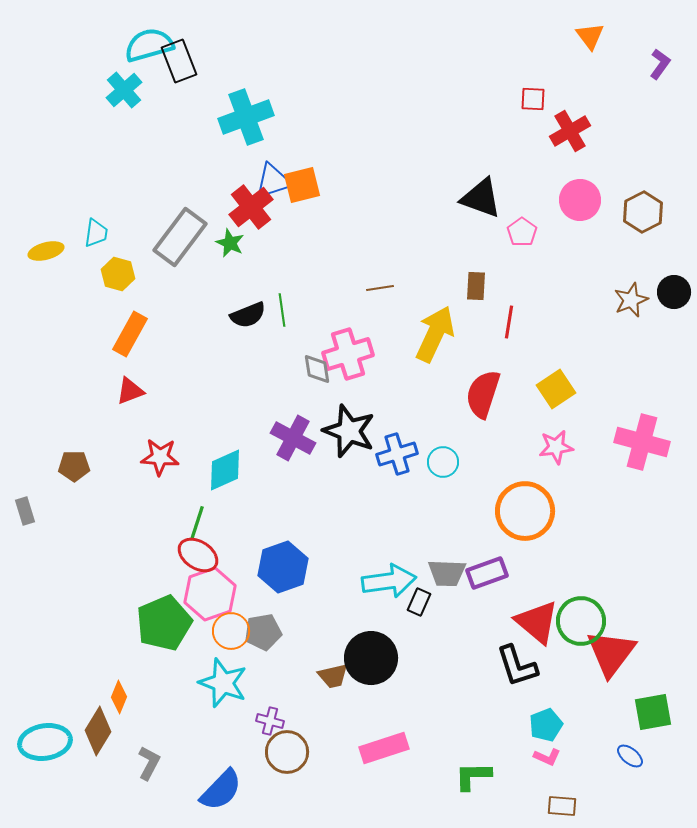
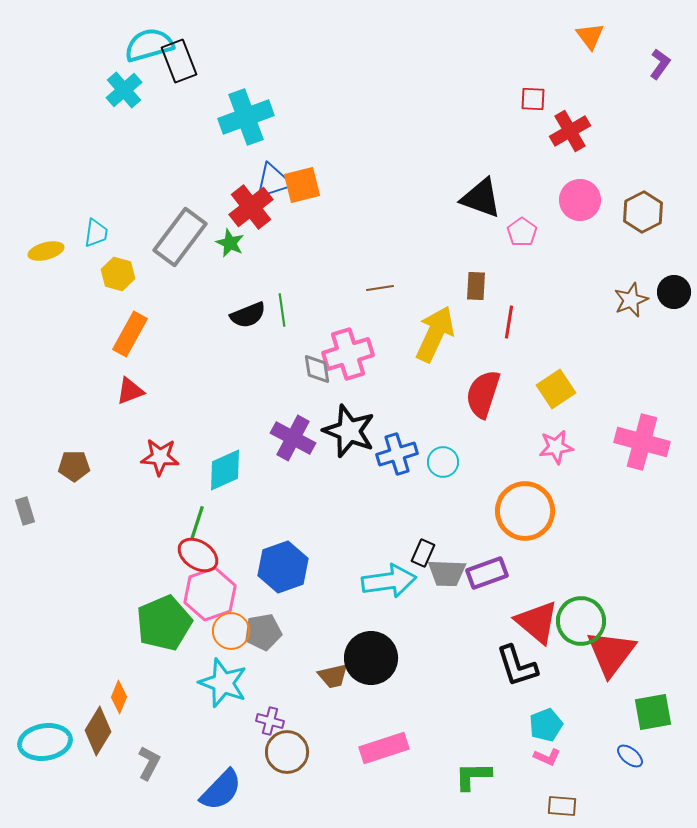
black rectangle at (419, 602): moved 4 px right, 49 px up
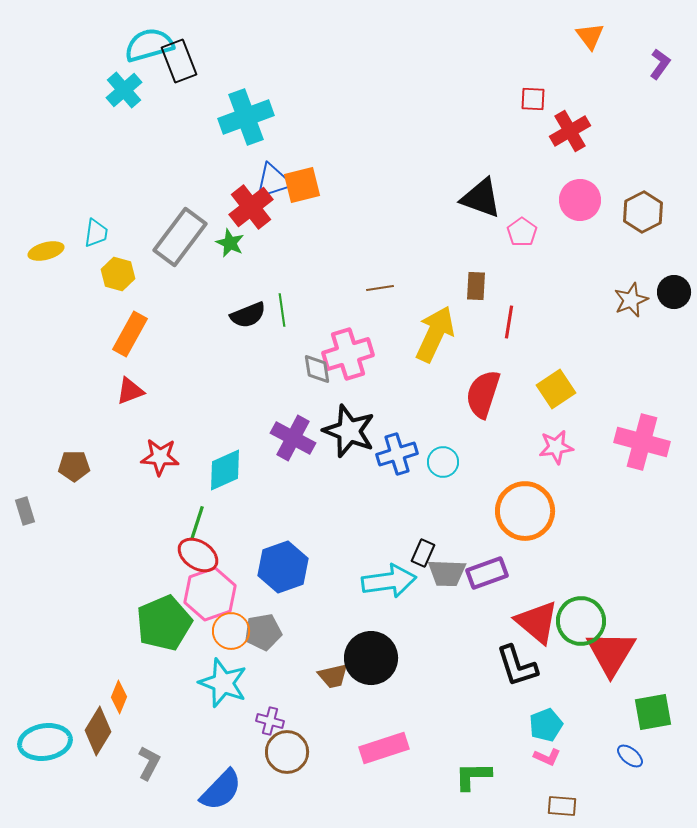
red triangle at (611, 653): rotated 6 degrees counterclockwise
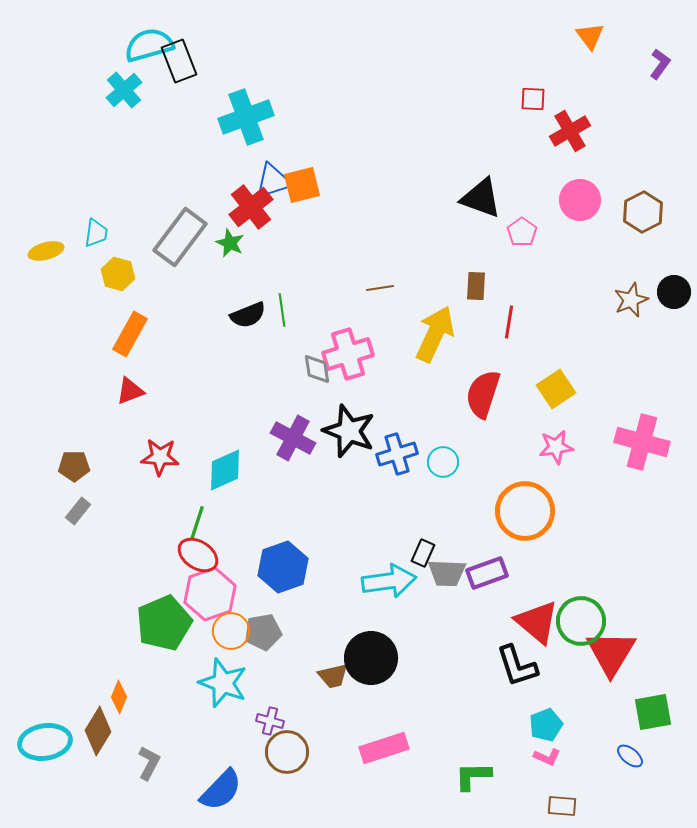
gray rectangle at (25, 511): moved 53 px right; rotated 56 degrees clockwise
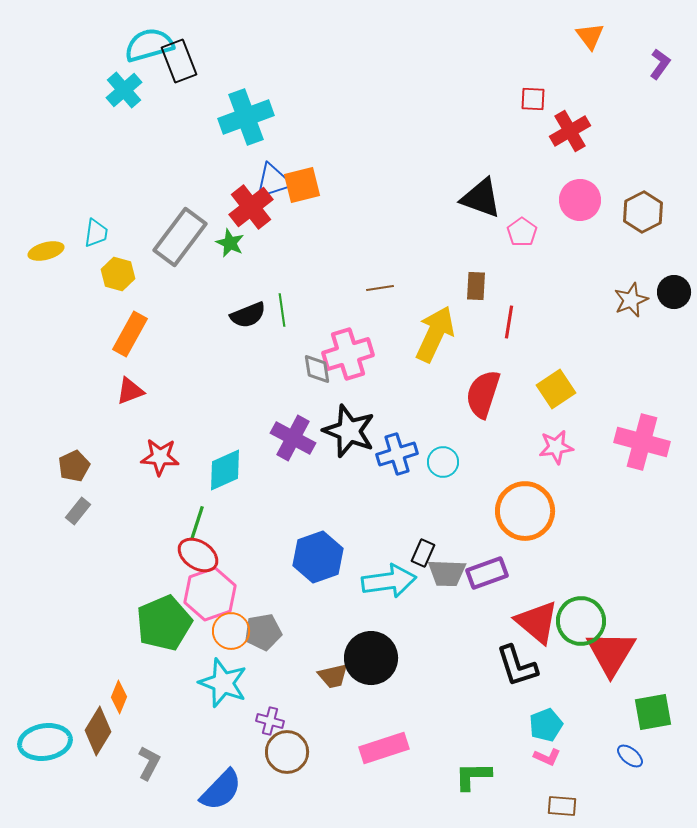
brown pentagon at (74, 466): rotated 24 degrees counterclockwise
blue hexagon at (283, 567): moved 35 px right, 10 px up
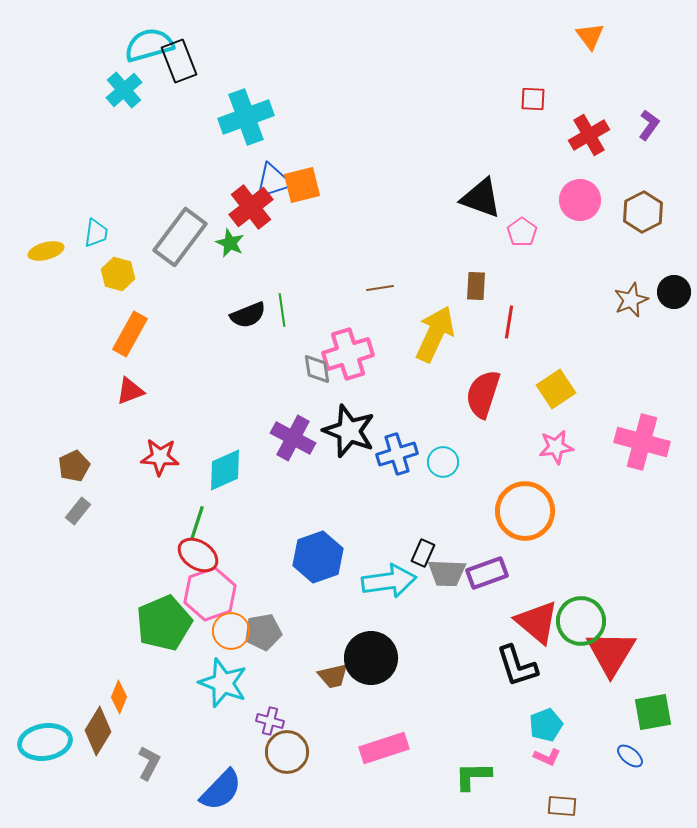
purple L-shape at (660, 64): moved 11 px left, 61 px down
red cross at (570, 131): moved 19 px right, 4 px down
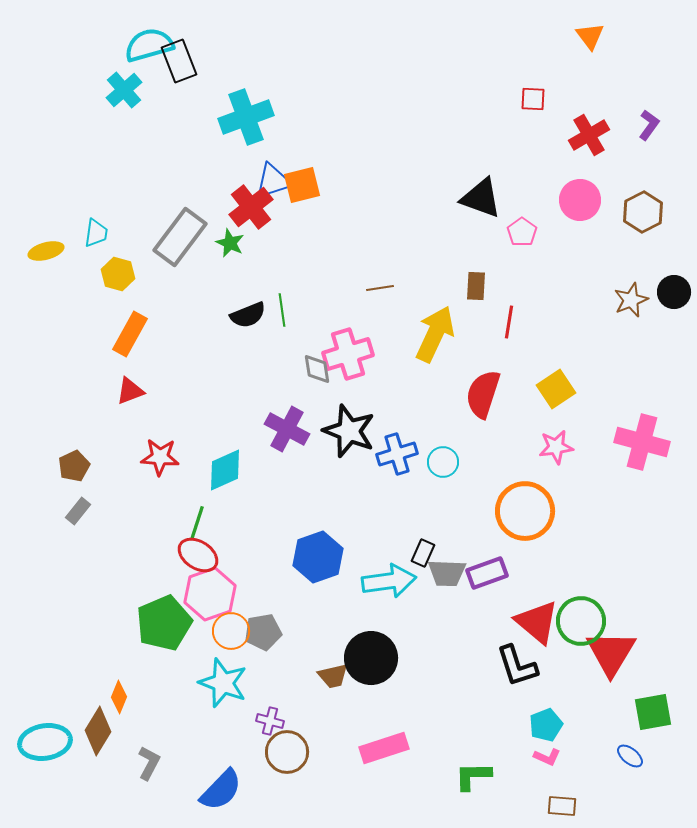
purple cross at (293, 438): moved 6 px left, 9 px up
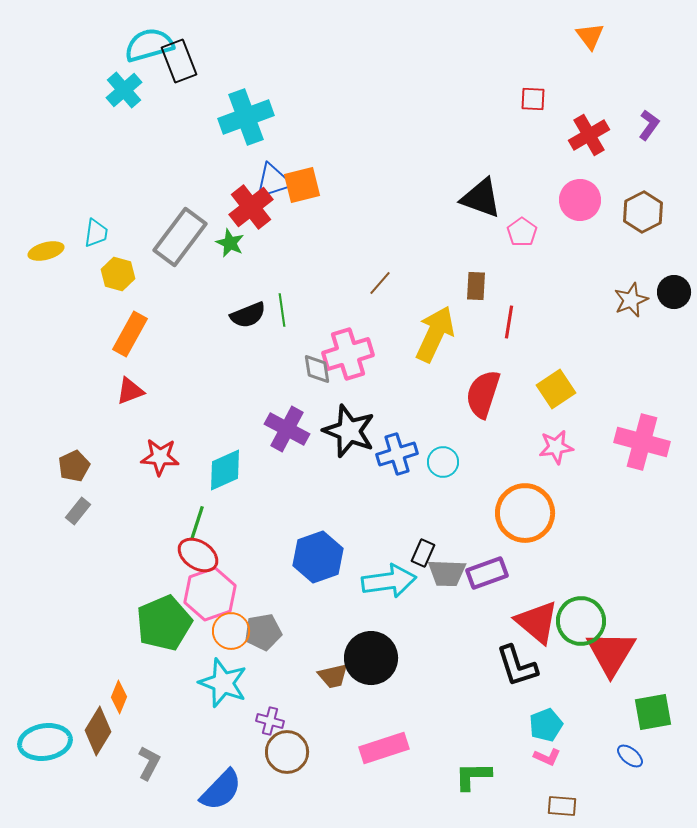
brown line at (380, 288): moved 5 px up; rotated 40 degrees counterclockwise
orange circle at (525, 511): moved 2 px down
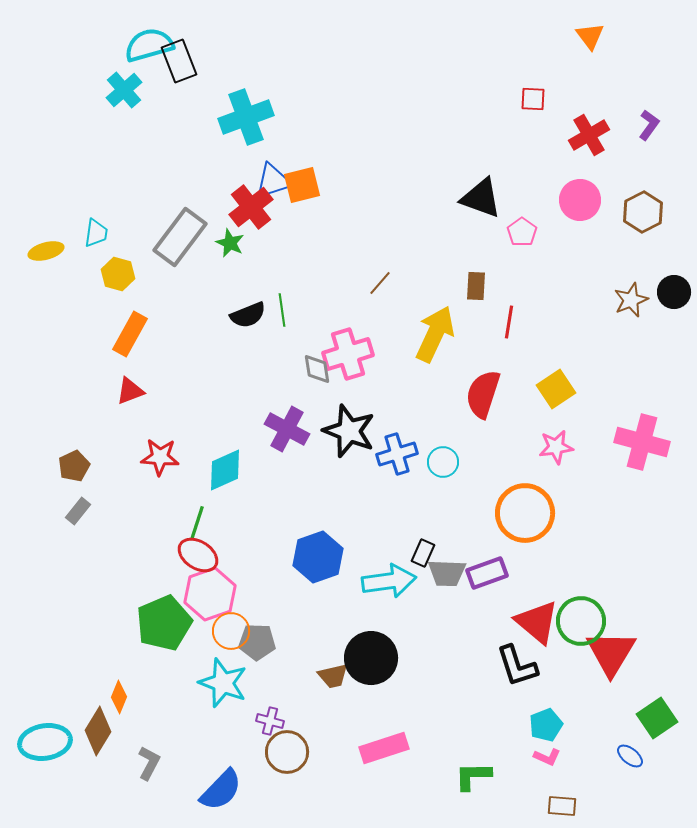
gray pentagon at (263, 632): moved 6 px left, 10 px down; rotated 12 degrees clockwise
green square at (653, 712): moved 4 px right, 6 px down; rotated 24 degrees counterclockwise
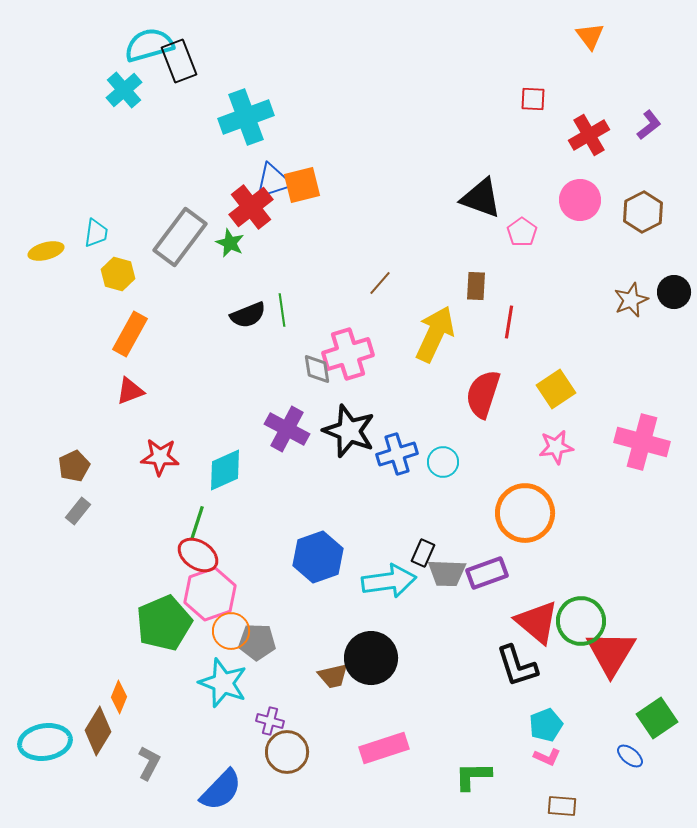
purple L-shape at (649, 125): rotated 16 degrees clockwise
